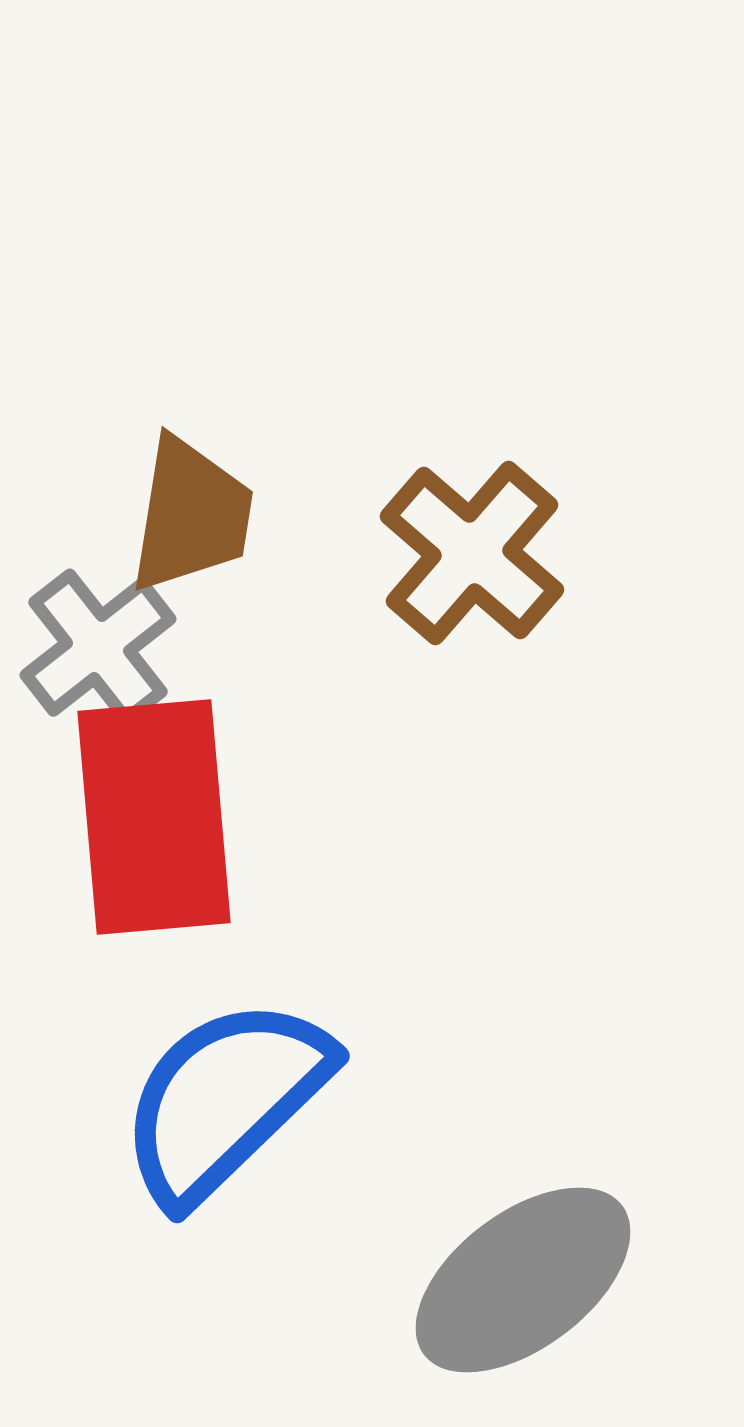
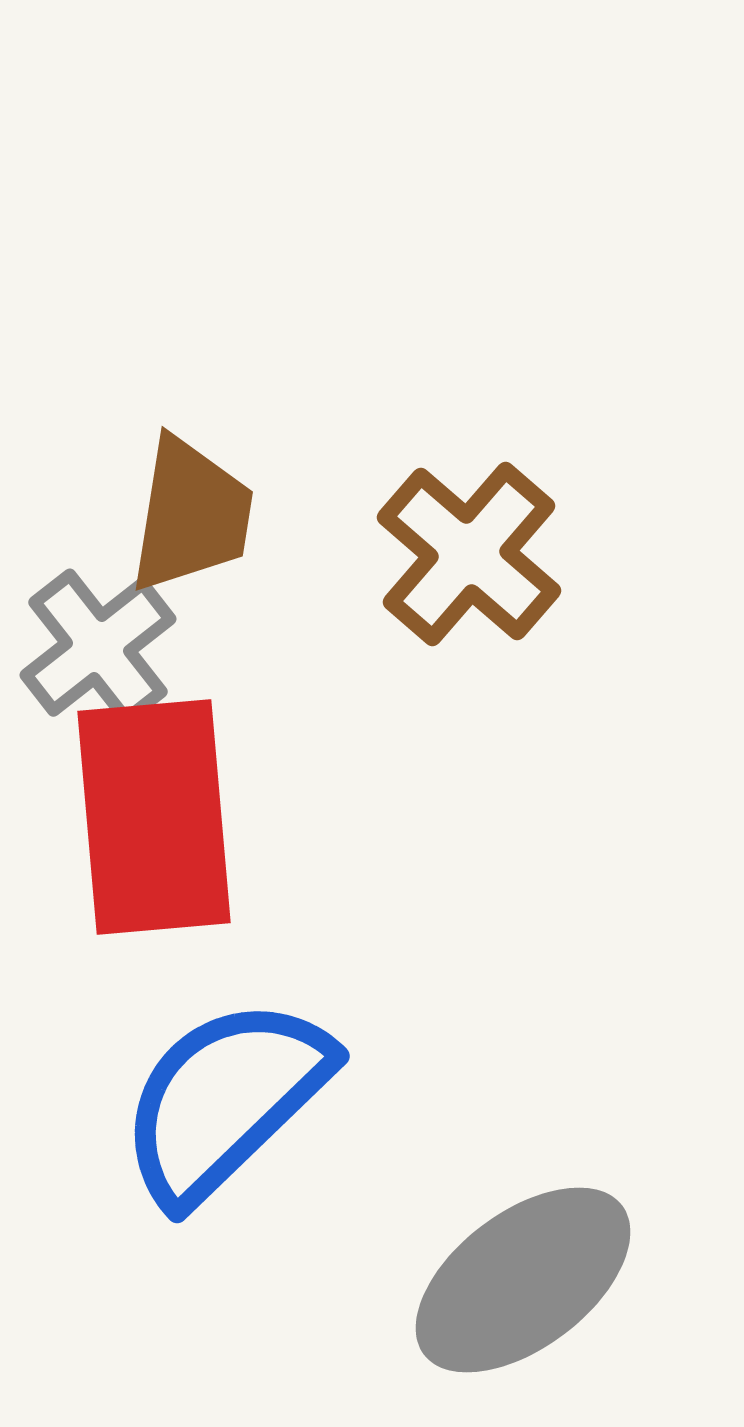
brown cross: moved 3 px left, 1 px down
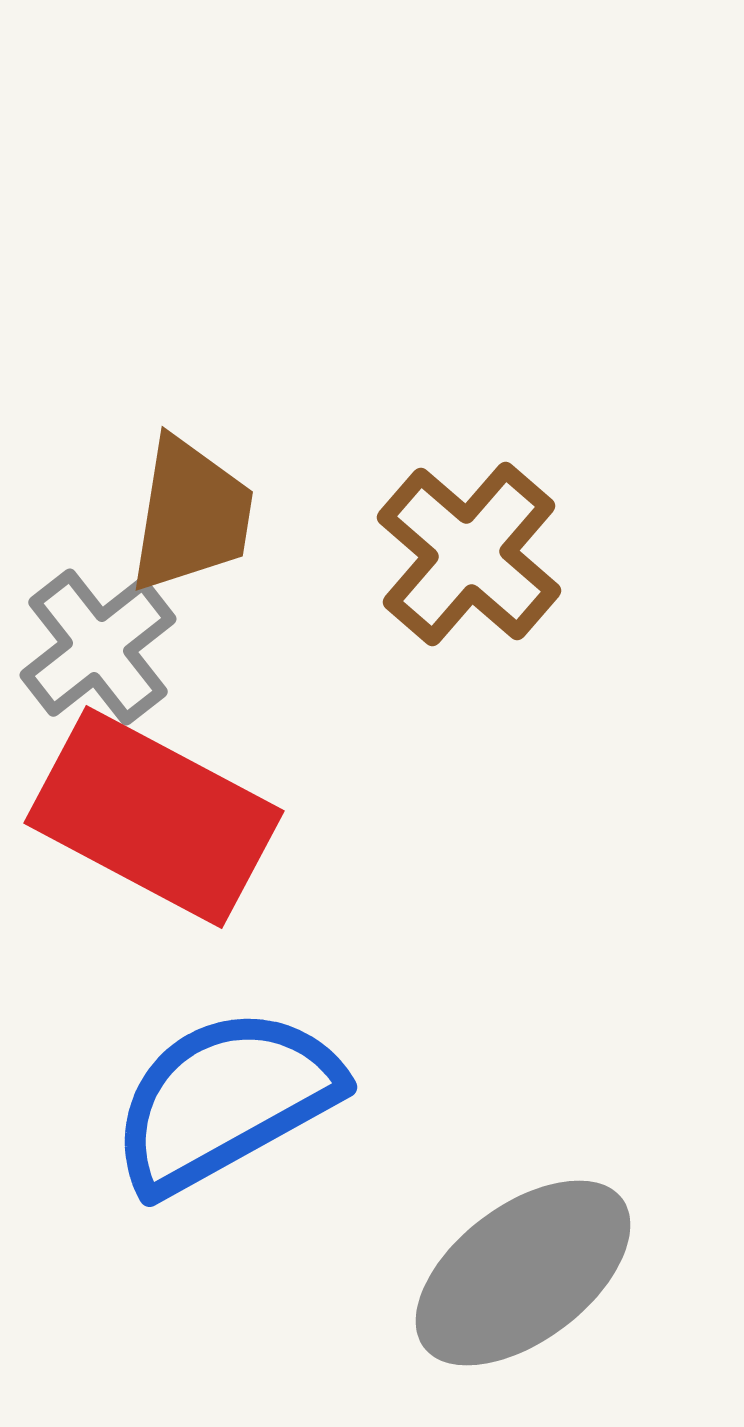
red rectangle: rotated 57 degrees counterclockwise
blue semicircle: rotated 15 degrees clockwise
gray ellipse: moved 7 px up
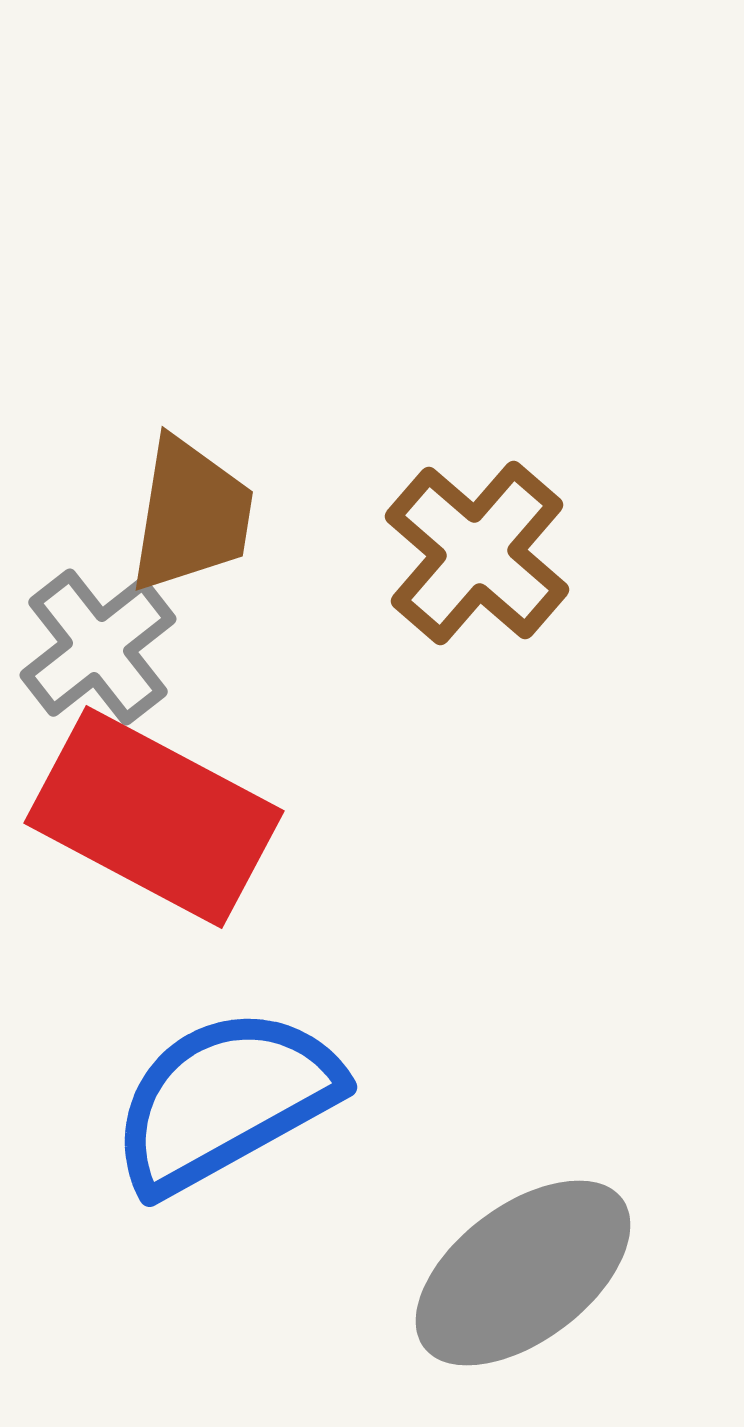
brown cross: moved 8 px right, 1 px up
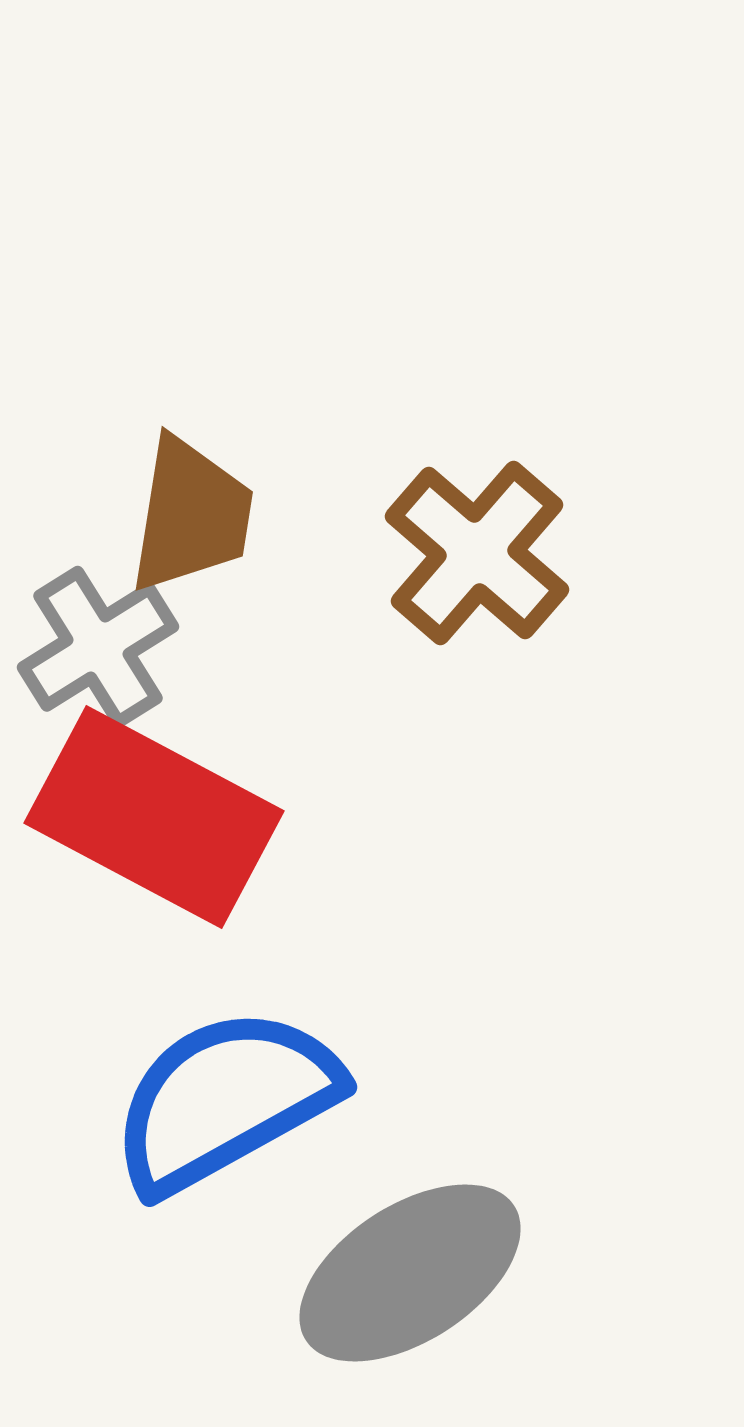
gray cross: rotated 6 degrees clockwise
gray ellipse: moved 113 px left; rotated 4 degrees clockwise
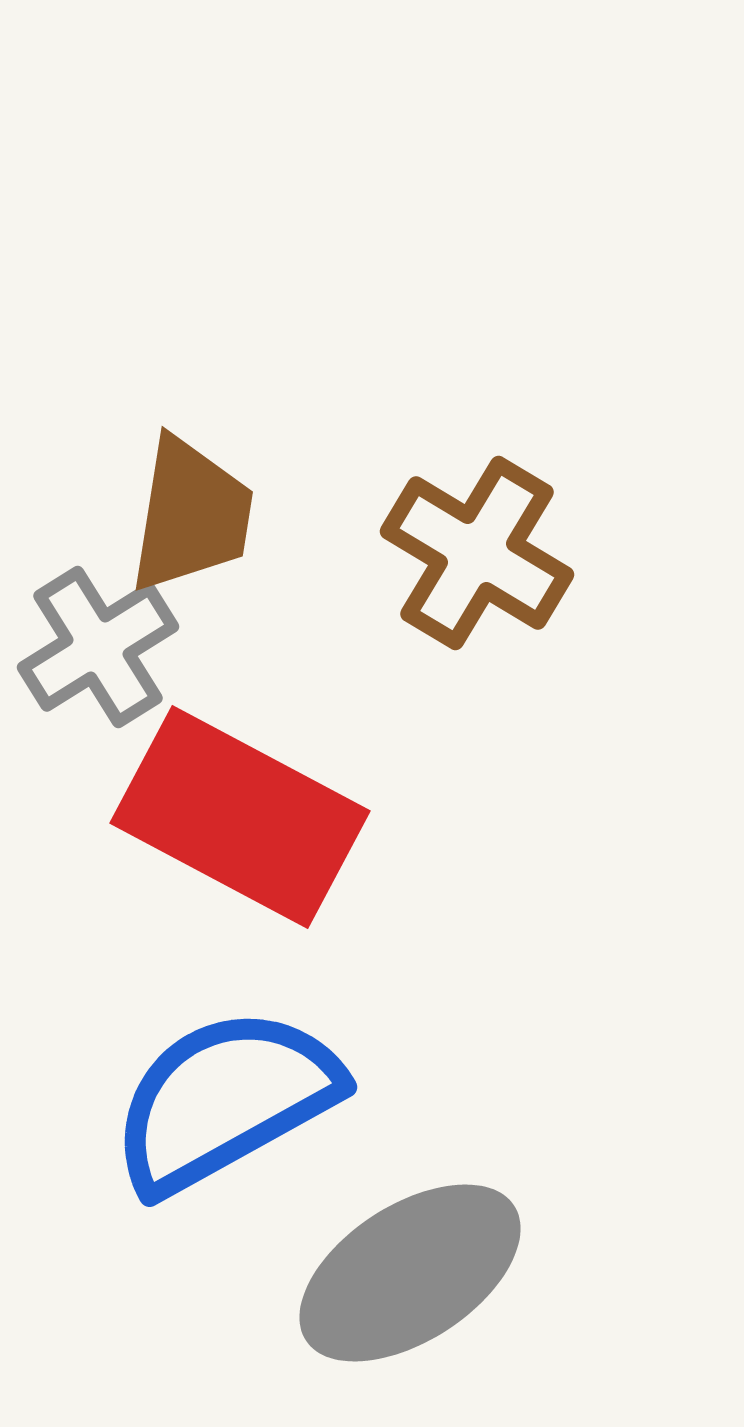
brown cross: rotated 10 degrees counterclockwise
red rectangle: moved 86 px right
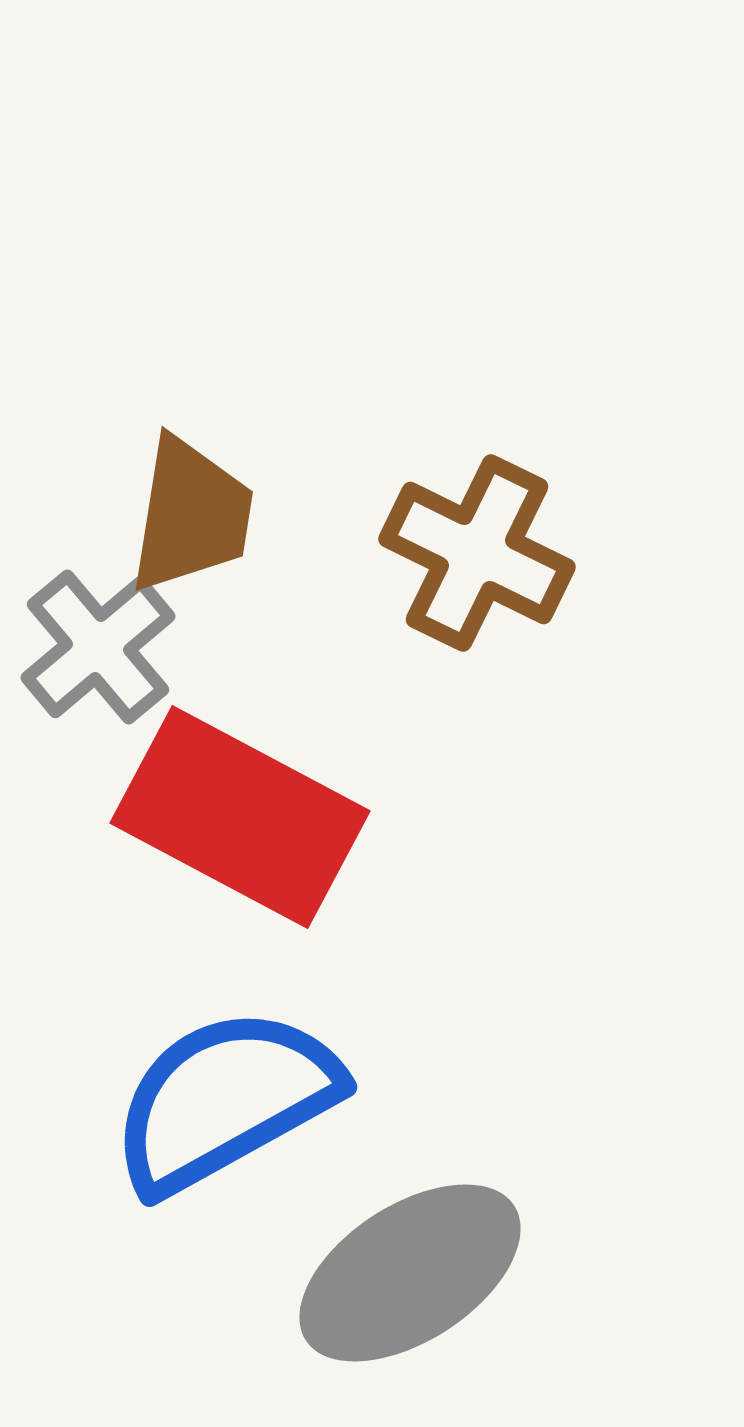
brown cross: rotated 5 degrees counterclockwise
gray cross: rotated 8 degrees counterclockwise
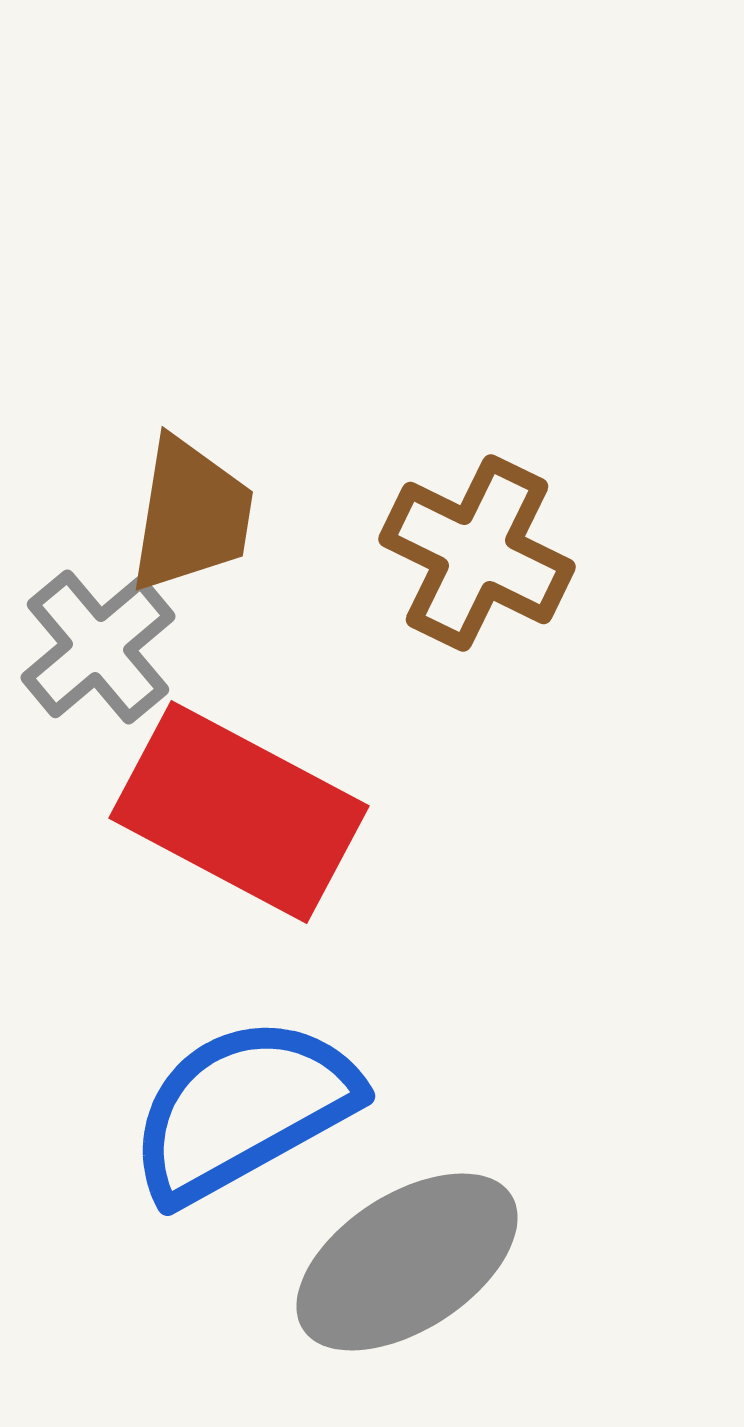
red rectangle: moved 1 px left, 5 px up
blue semicircle: moved 18 px right, 9 px down
gray ellipse: moved 3 px left, 11 px up
